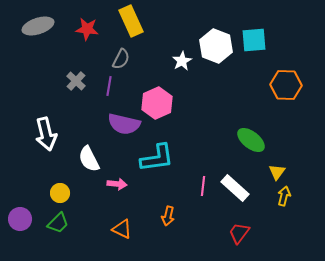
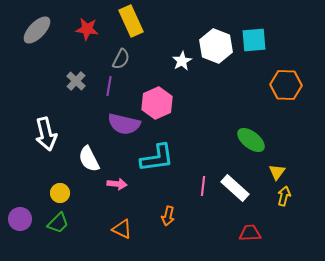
gray ellipse: moved 1 px left, 4 px down; rotated 28 degrees counterclockwise
red trapezoid: moved 11 px right; rotated 50 degrees clockwise
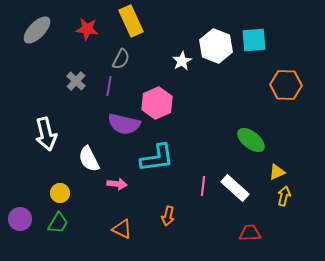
yellow triangle: rotated 30 degrees clockwise
green trapezoid: rotated 15 degrees counterclockwise
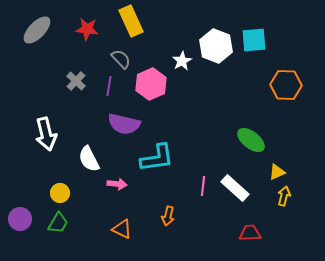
gray semicircle: rotated 70 degrees counterclockwise
pink hexagon: moved 6 px left, 19 px up
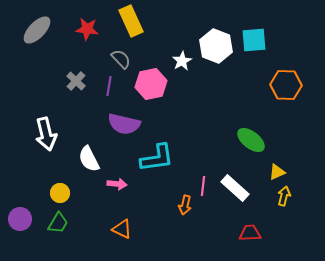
pink hexagon: rotated 12 degrees clockwise
orange arrow: moved 17 px right, 11 px up
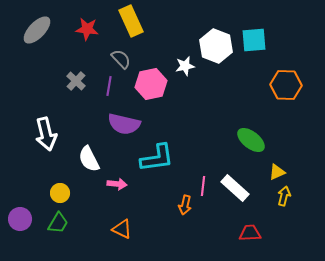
white star: moved 3 px right, 5 px down; rotated 18 degrees clockwise
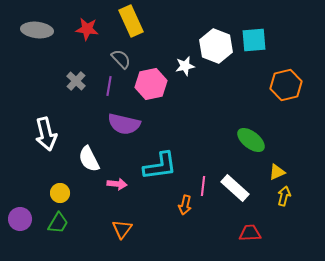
gray ellipse: rotated 52 degrees clockwise
orange hexagon: rotated 16 degrees counterclockwise
cyan L-shape: moved 3 px right, 8 px down
orange triangle: rotated 40 degrees clockwise
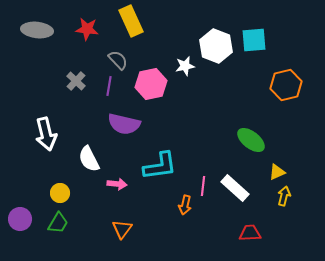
gray semicircle: moved 3 px left, 1 px down
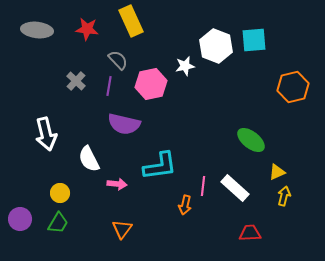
orange hexagon: moved 7 px right, 2 px down
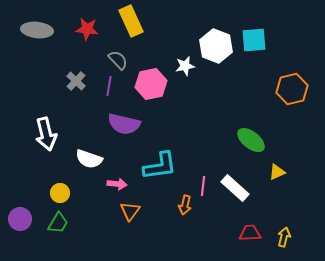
orange hexagon: moved 1 px left, 2 px down
white semicircle: rotated 44 degrees counterclockwise
yellow arrow: moved 41 px down
orange triangle: moved 8 px right, 18 px up
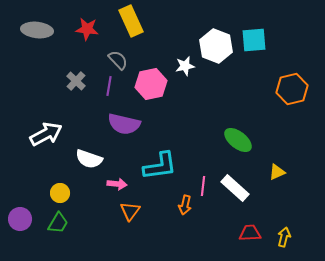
white arrow: rotated 104 degrees counterclockwise
green ellipse: moved 13 px left
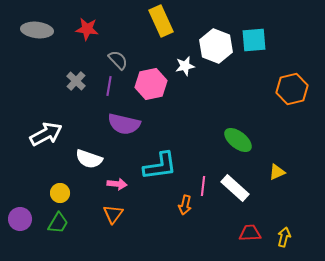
yellow rectangle: moved 30 px right
orange triangle: moved 17 px left, 3 px down
